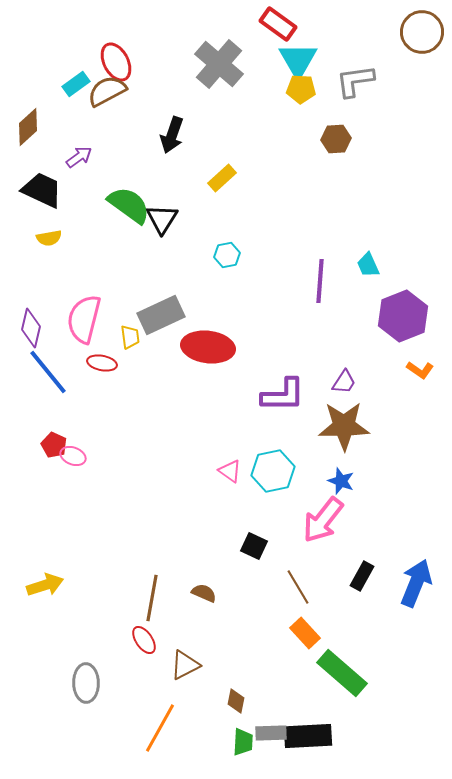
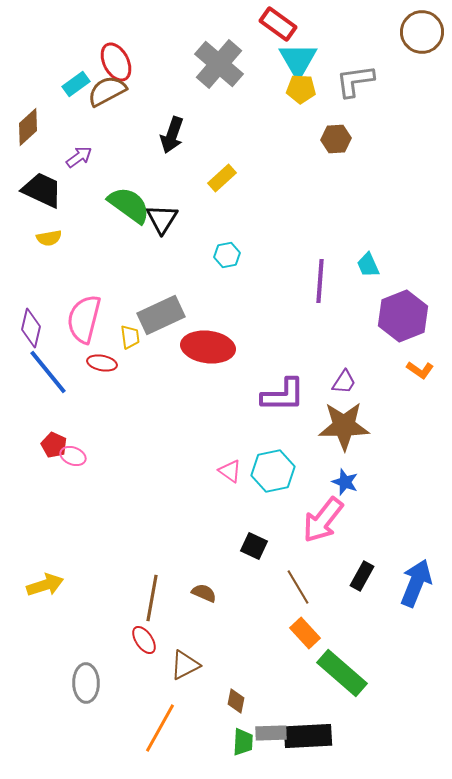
blue star at (341, 481): moved 4 px right, 1 px down
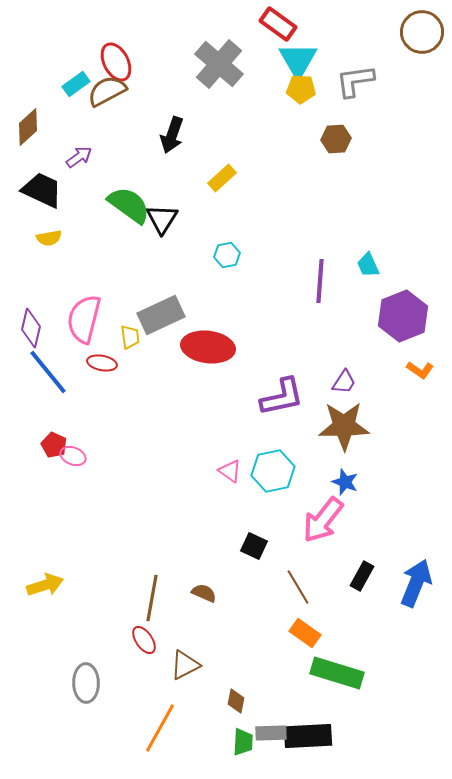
purple L-shape at (283, 395): moved 1 px left, 2 px down; rotated 12 degrees counterclockwise
orange rectangle at (305, 633): rotated 12 degrees counterclockwise
green rectangle at (342, 673): moved 5 px left; rotated 24 degrees counterclockwise
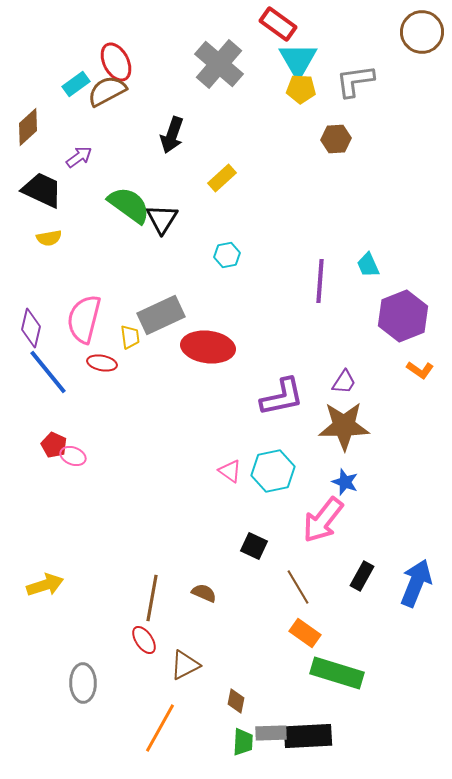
gray ellipse at (86, 683): moved 3 px left
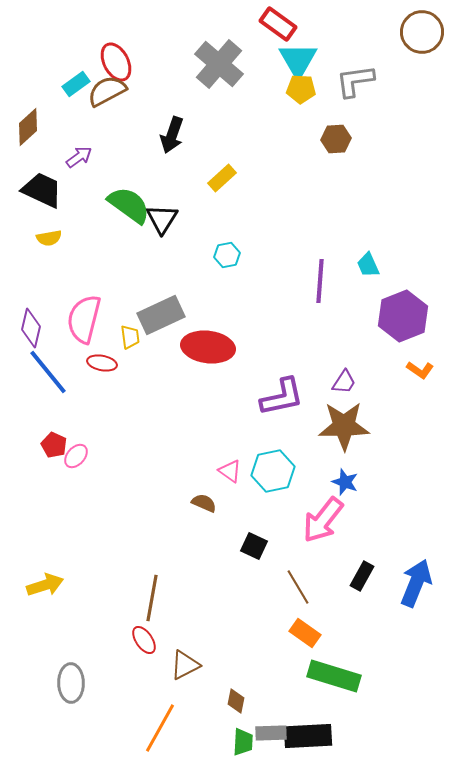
pink ellipse at (73, 456): moved 3 px right; rotated 70 degrees counterclockwise
brown semicircle at (204, 593): moved 90 px up
green rectangle at (337, 673): moved 3 px left, 3 px down
gray ellipse at (83, 683): moved 12 px left
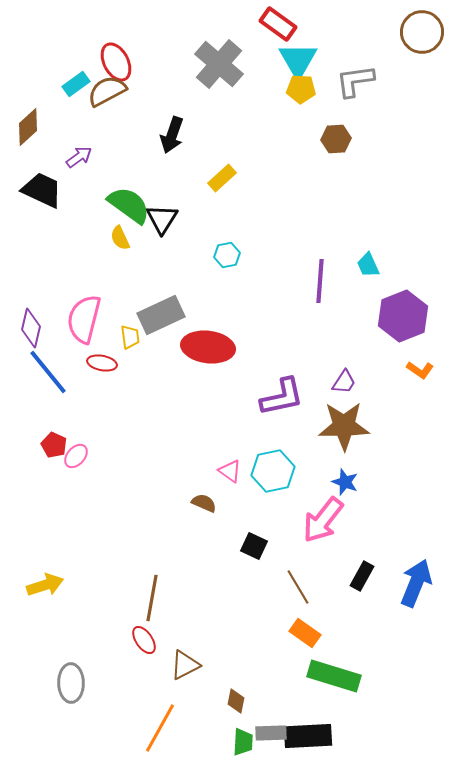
yellow semicircle at (49, 238): moved 71 px right; rotated 75 degrees clockwise
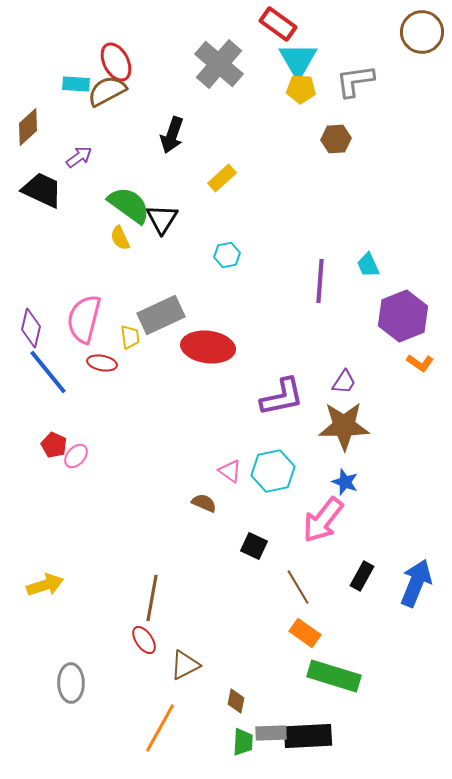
cyan rectangle at (76, 84): rotated 40 degrees clockwise
orange L-shape at (420, 370): moved 7 px up
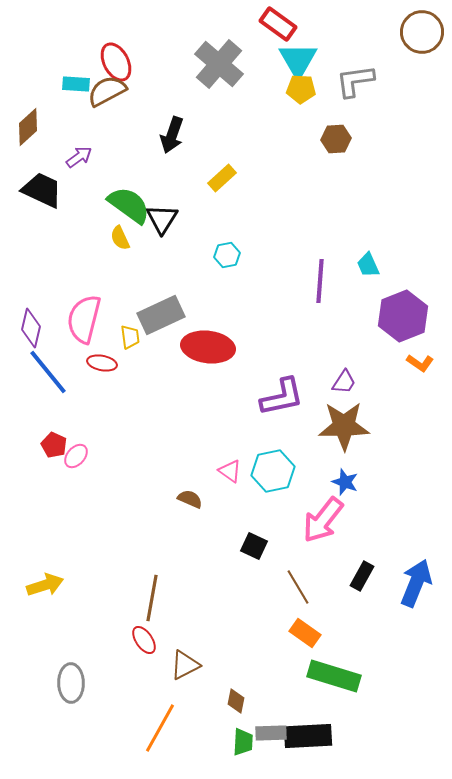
brown semicircle at (204, 503): moved 14 px left, 4 px up
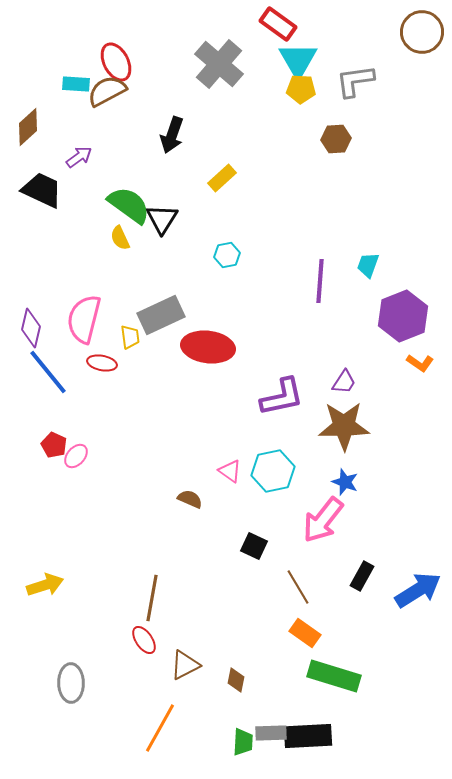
cyan trapezoid at (368, 265): rotated 44 degrees clockwise
blue arrow at (416, 583): moved 2 px right, 7 px down; rotated 36 degrees clockwise
brown diamond at (236, 701): moved 21 px up
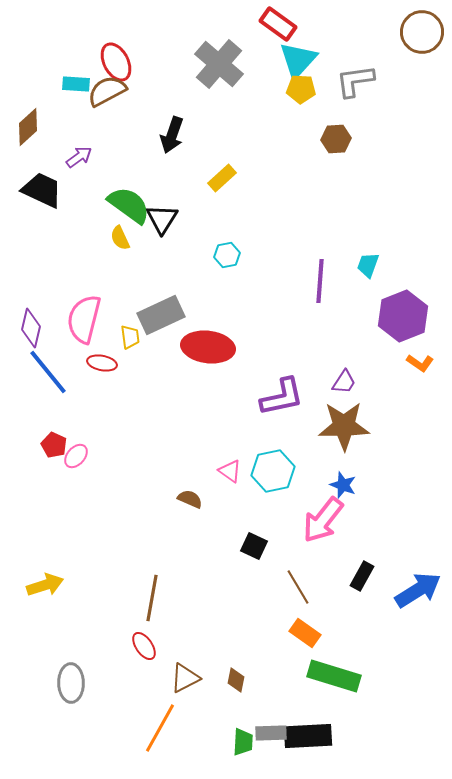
cyan triangle at (298, 60): rotated 12 degrees clockwise
blue star at (345, 482): moved 2 px left, 3 px down
red ellipse at (144, 640): moved 6 px down
brown triangle at (185, 665): moved 13 px down
